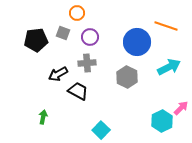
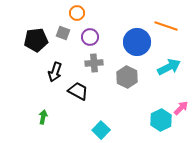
gray cross: moved 7 px right
black arrow: moved 3 px left, 2 px up; rotated 42 degrees counterclockwise
cyan hexagon: moved 1 px left, 1 px up
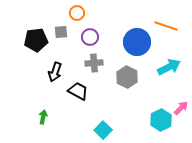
gray square: moved 2 px left, 1 px up; rotated 24 degrees counterclockwise
cyan square: moved 2 px right
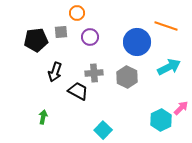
gray cross: moved 10 px down
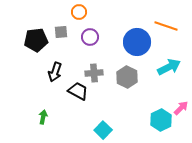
orange circle: moved 2 px right, 1 px up
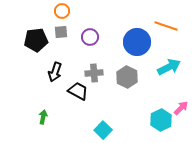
orange circle: moved 17 px left, 1 px up
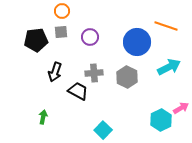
pink arrow: rotated 14 degrees clockwise
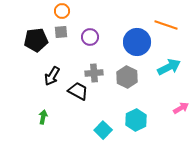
orange line: moved 1 px up
black arrow: moved 3 px left, 4 px down; rotated 12 degrees clockwise
cyan hexagon: moved 25 px left
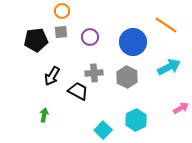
orange line: rotated 15 degrees clockwise
blue circle: moved 4 px left
green arrow: moved 1 px right, 2 px up
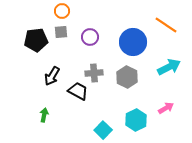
pink arrow: moved 15 px left
